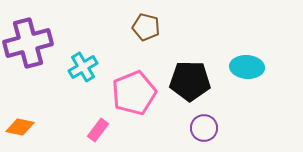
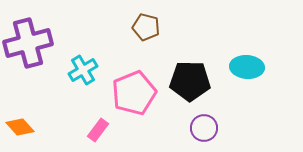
cyan cross: moved 3 px down
orange diamond: rotated 36 degrees clockwise
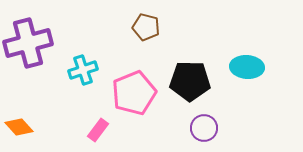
cyan cross: rotated 12 degrees clockwise
orange diamond: moved 1 px left
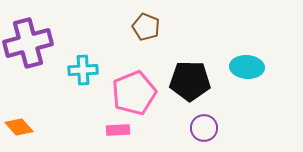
brown pentagon: rotated 8 degrees clockwise
cyan cross: rotated 16 degrees clockwise
pink rectangle: moved 20 px right; rotated 50 degrees clockwise
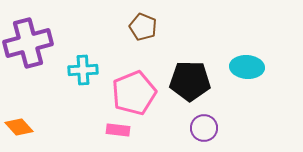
brown pentagon: moved 3 px left
pink rectangle: rotated 10 degrees clockwise
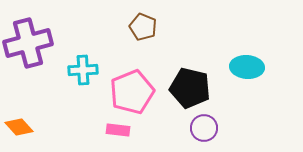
black pentagon: moved 7 px down; rotated 12 degrees clockwise
pink pentagon: moved 2 px left, 1 px up
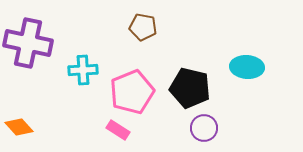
brown pentagon: rotated 12 degrees counterclockwise
purple cross: rotated 27 degrees clockwise
pink rectangle: rotated 25 degrees clockwise
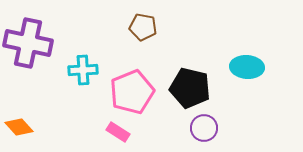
pink rectangle: moved 2 px down
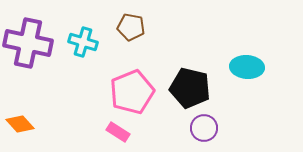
brown pentagon: moved 12 px left
cyan cross: moved 28 px up; rotated 20 degrees clockwise
orange diamond: moved 1 px right, 3 px up
